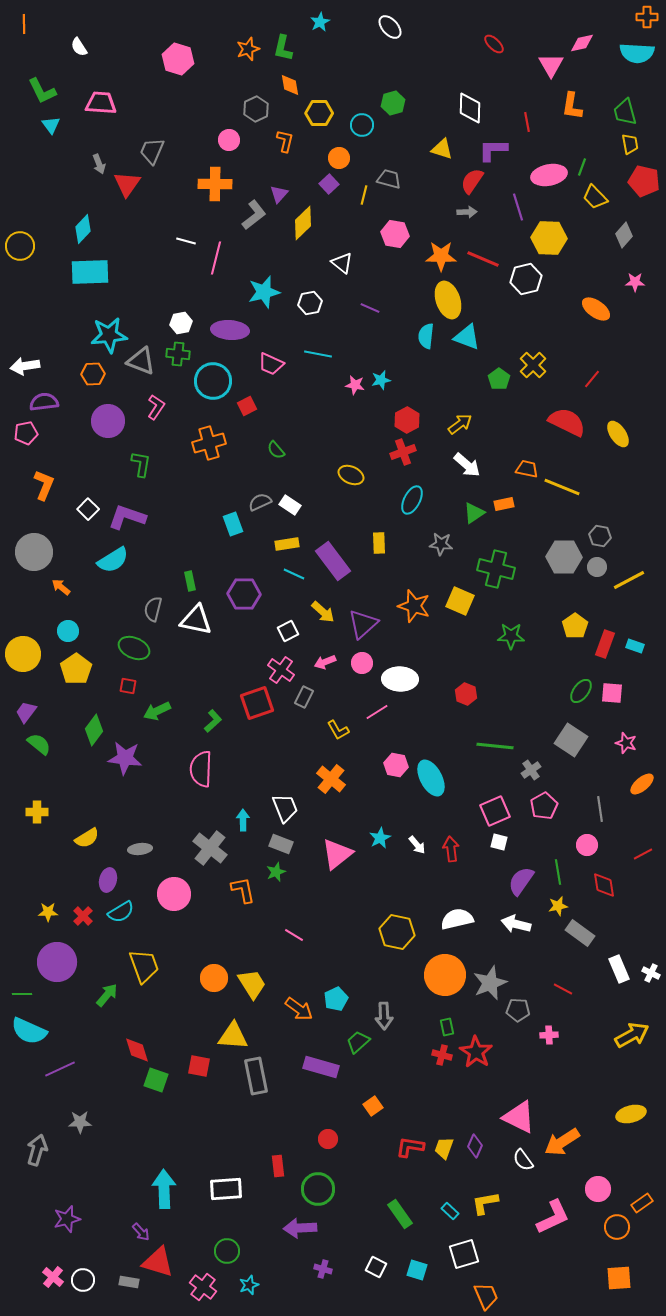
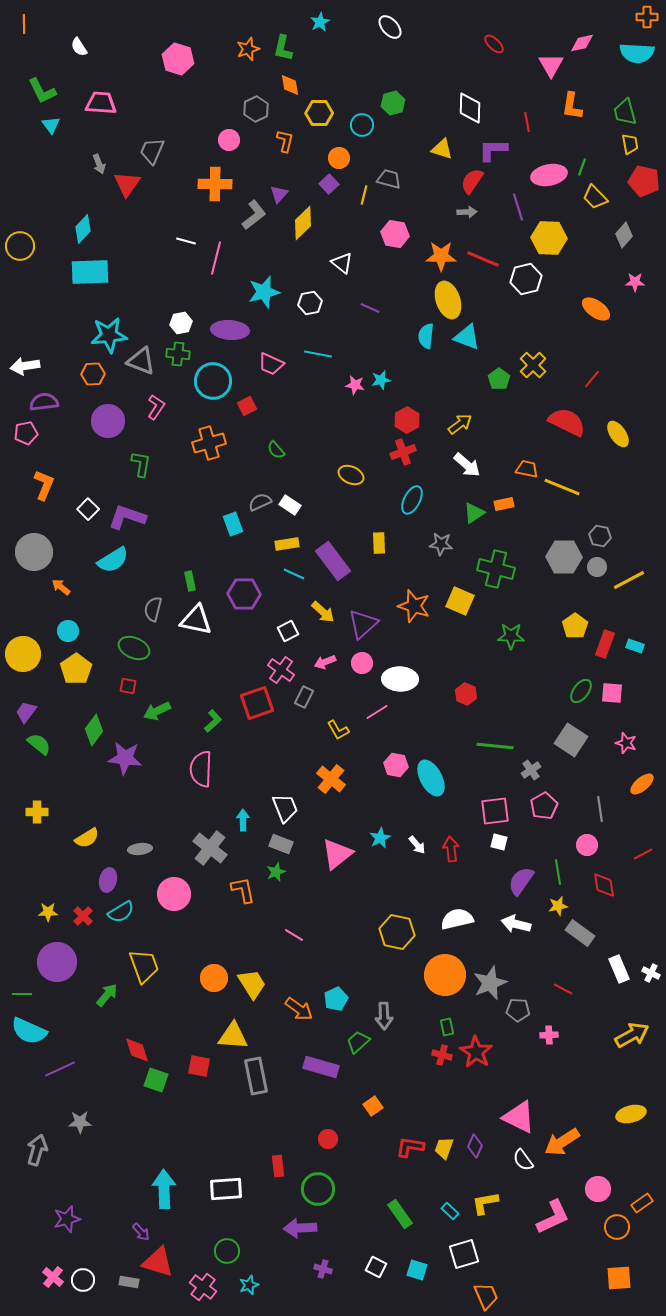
pink square at (495, 811): rotated 16 degrees clockwise
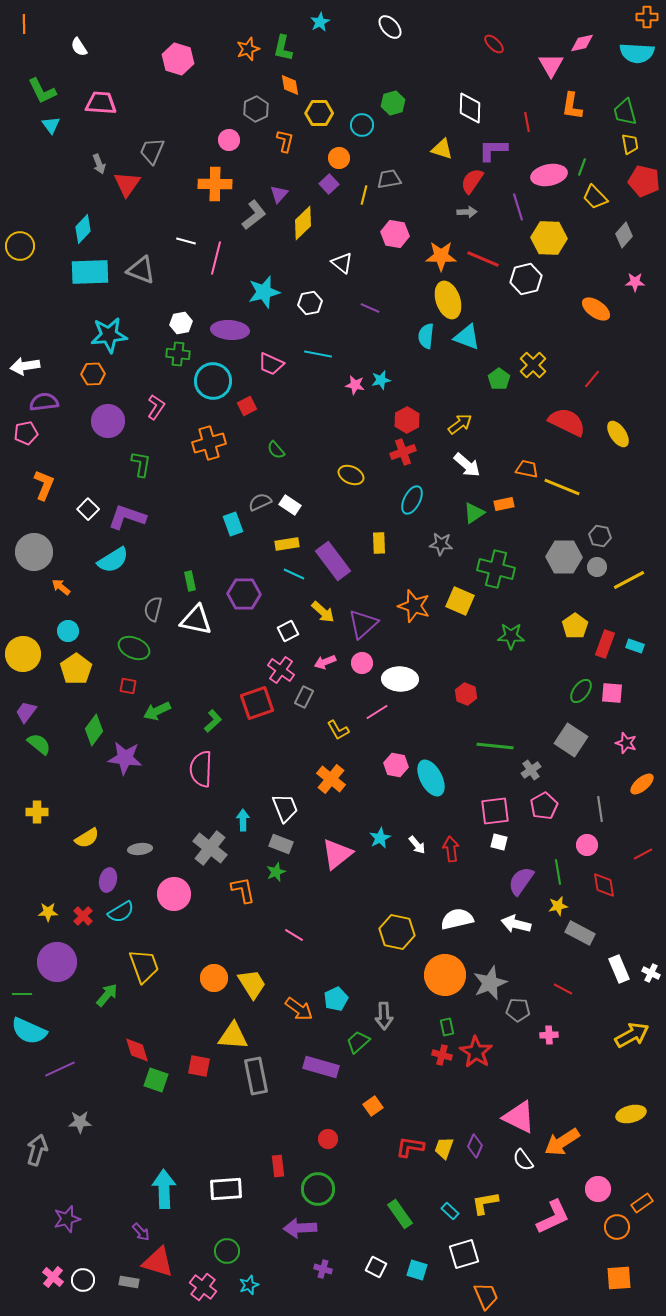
gray trapezoid at (389, 179): rotated 25 degrees counterclockwise
gray triangle at (141, 361): moved 91 px up
gray rectangle at (580, 933): rotated 8 degrees counterclockwise
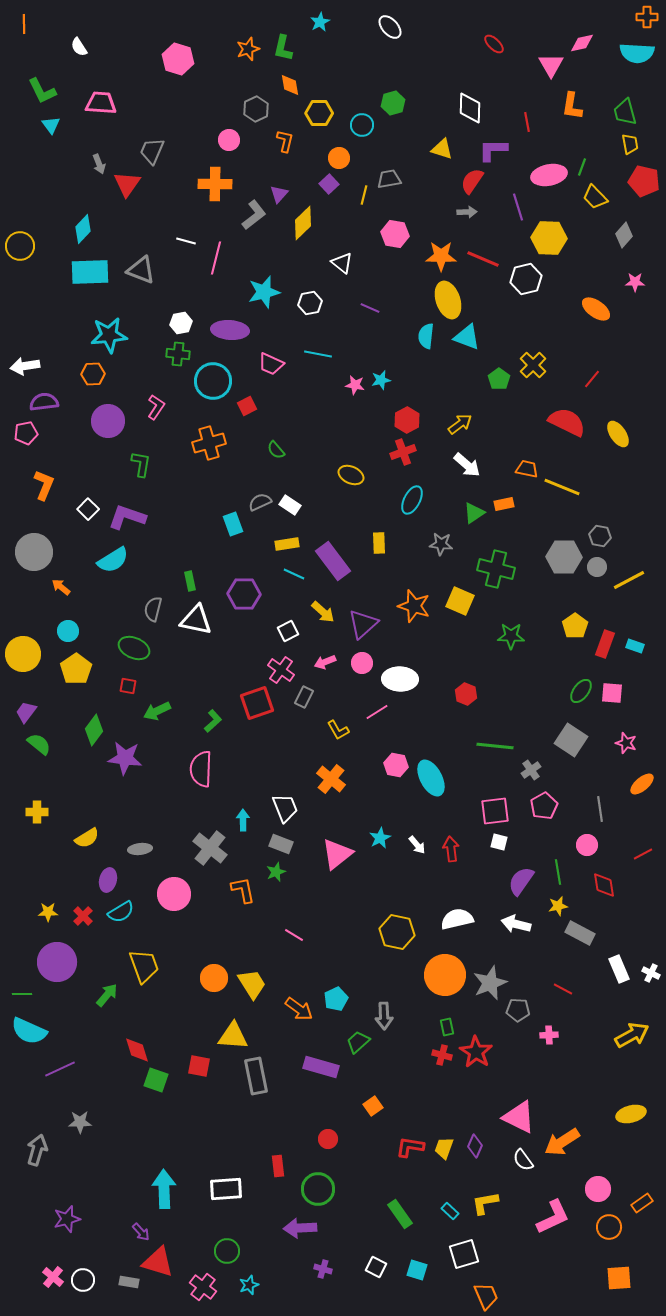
orange circle at (617, 1227): moved 8 px left
